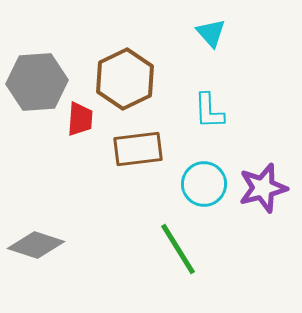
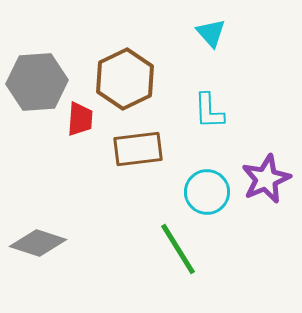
cyan circle: moved 3 px right, 8 px down
purple star: moved 3 px right, 9 px up; rotated 9 degrees counterclockwise
gray diamond: moved 2 px right, 2 px up
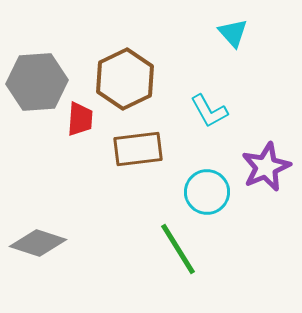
cyan triangle: moved 22 px right
cyan L-shape: rotated 27 degrees counterclockwise
purple star: moved 12 px up
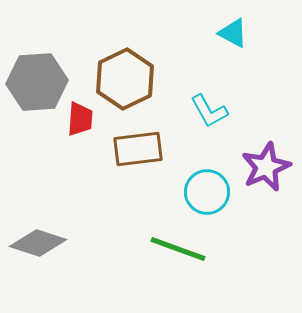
cyan triangle: rotated 20 degrees counterclockwise
green line: rotated 38 degrees counterclockwise
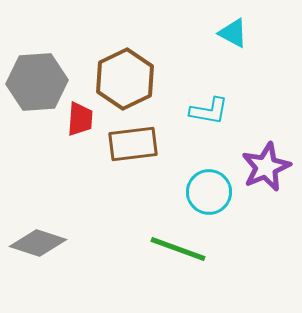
cyan L-shape: rotated 51 degrees counterclockwise
brown rectangle: moved 5 px left, 5 px up
cyan circle: moved 2 px right
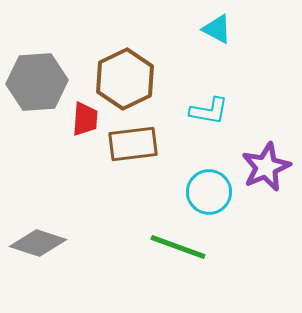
cyan triangle: moved 16 px left, 4 px up
red trapezoid: moved 5 px right
green line: moved 2 px up
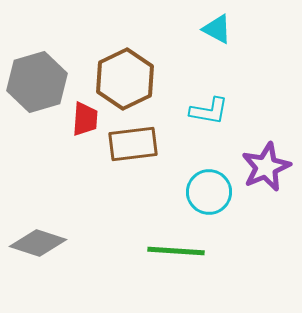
gray hexagon: rotated 12 degrees counterclockwise
green line: moved 2 px left, 4 px down; rotated 16 degrees counterclockwise
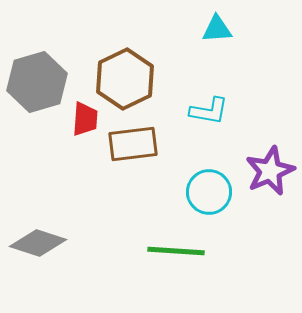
cyan triangle: rotated 32 degrees counterclockwise
purple star: moved 4 px right, 4 px down
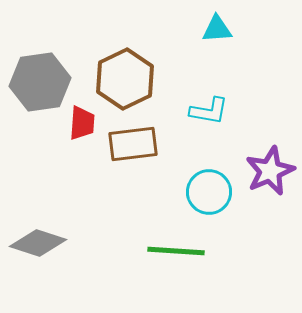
gray hexagon: moved 3 px right; rotated 8 degrees clockwise
red trapezoid: moved 3 px left, 4 px down
